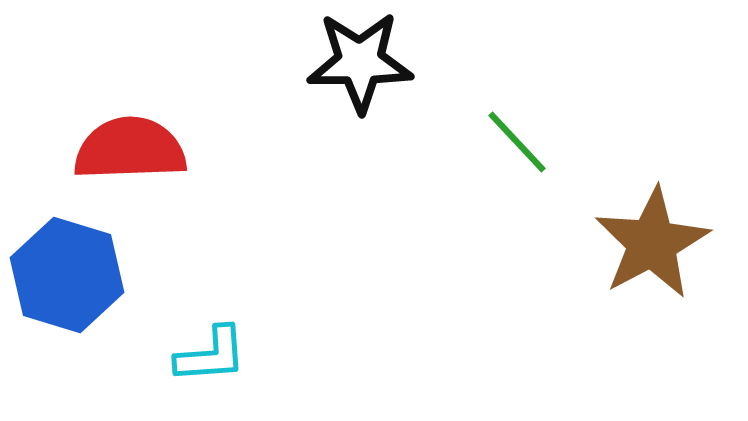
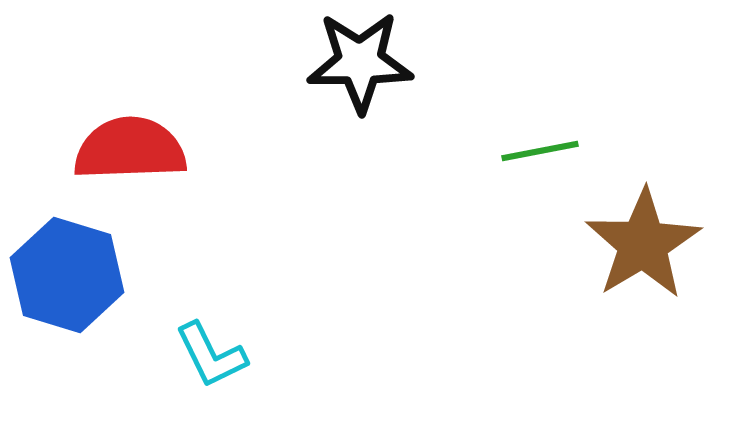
green line: moved 23 px right, 9 px down; rotated 58 degrees counterclockwise
brown star: moved 9 px left, 1 px down; rotated 3 degrees counterclockwise
cyan L-shape: rotated 68 degrees clockwise
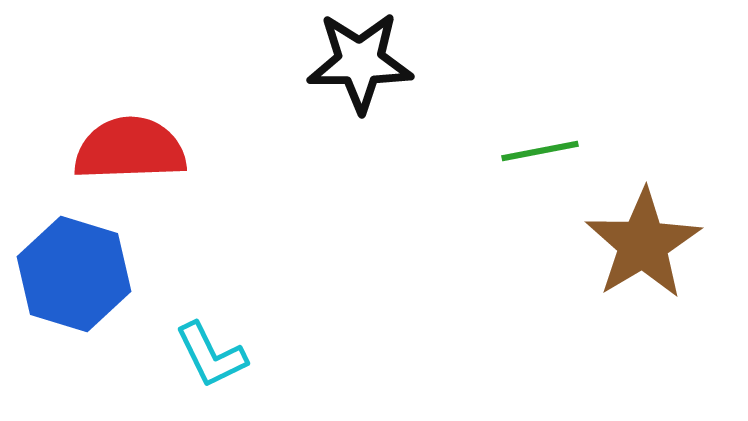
blue hexagon: moved 7 px right, 1 px up
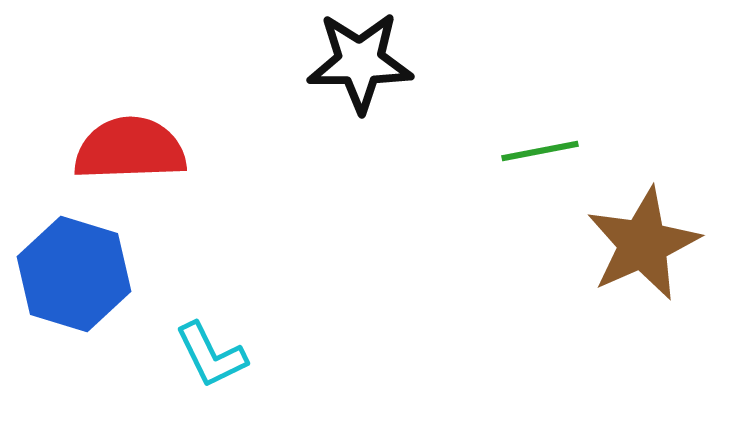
brown star: rotated 7 degrees clockwise
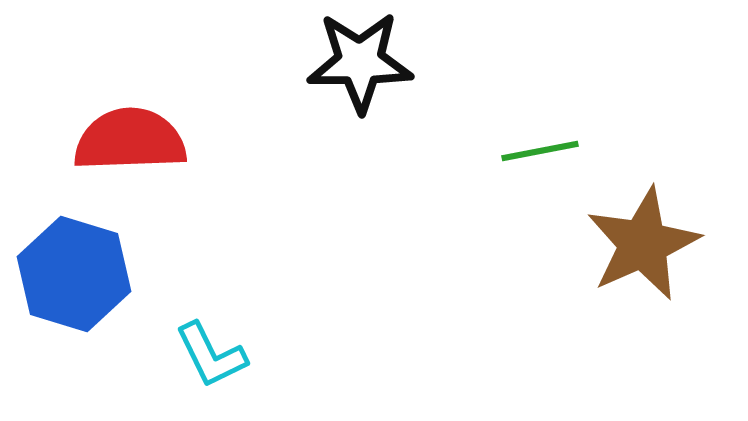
red semicircle: moved 9 px up
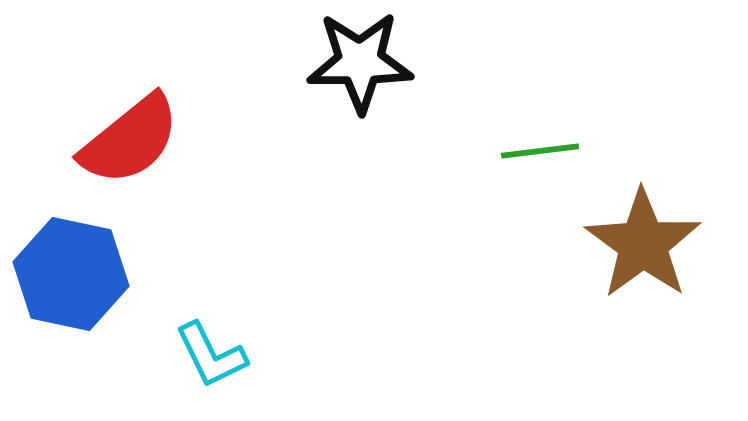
red semicircle: rotated 143 degrees clockwise
green line: rotated 4 degrees clockwise
brown star: rotated 12 degrees counterclockwise
blue hexagon: moved 3 px left; rotated 5 degrees counterclockwise
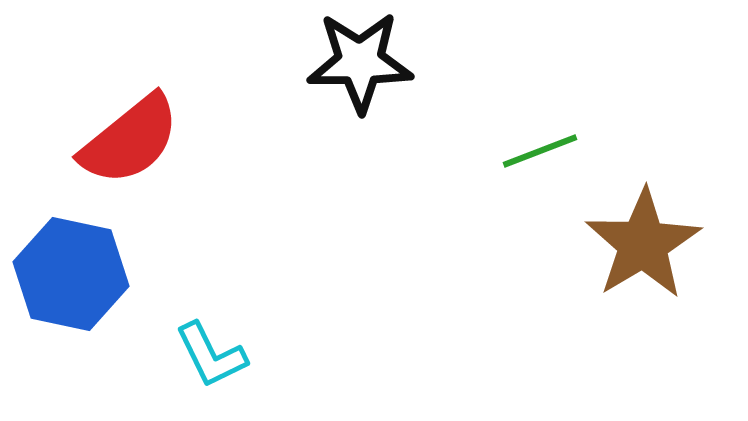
green line: rotated 14 degrees counterclockwise
brown star: rotated 5 degrees clockwise
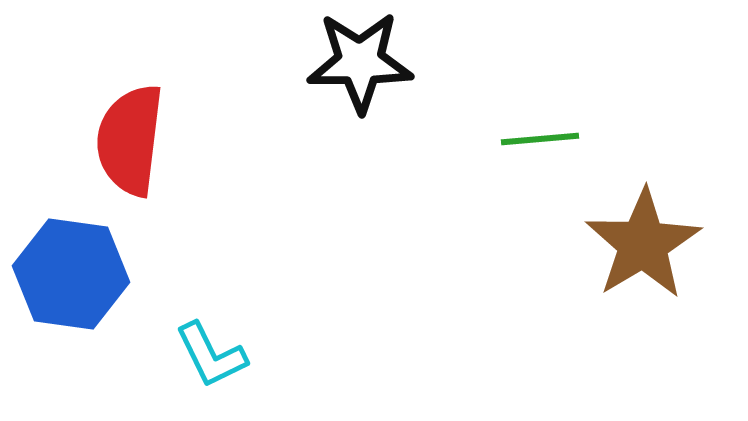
red semicircle: rotated 136 degrees clockwise
green line: moved 12 px up; rotated 16 degrees clockwise
blue hexagon: rotated 4 degrees counterclockwise
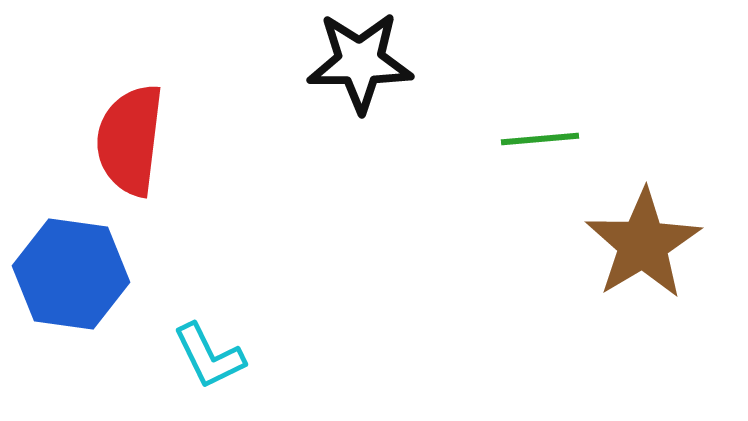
cyan L-shape: moved 2 px left, 1 px down
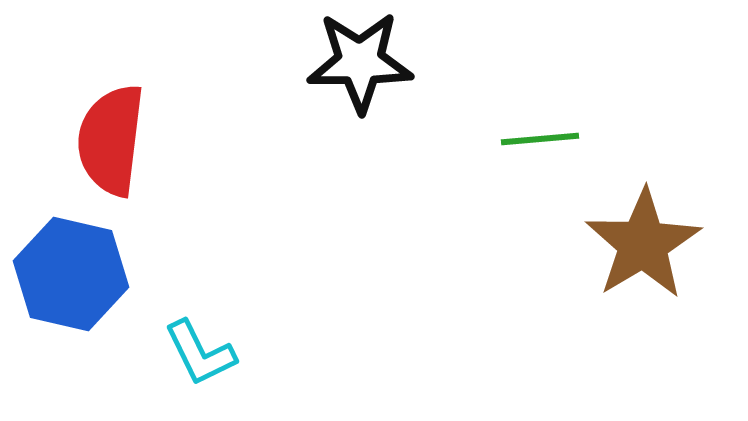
red semicircle: moved 19 px left
blue hexagon: rotated 5 degrees clockwise
cyan L-shape: moved 9 px left, 3 px up
